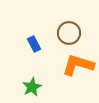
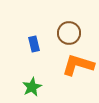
blue rectangle: rotated 14 degrees clockwise
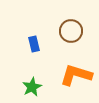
brown circle: moved 2 px right, 2 px up
orange L-shape: moved 2 px left, 10 px down
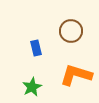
blue rectangle: moved 2 px right, 4 px down
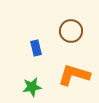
orange L-shape: moved 2 px left
green star: rotated 18 degrees clockwise
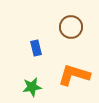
brown circle: moved 4 px up
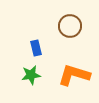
brown circle: moved 1 px left, 1 px up
green star: moved 1 px left, 12 px up
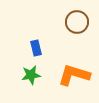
brown circle: moved 7 px right, 4 px up
